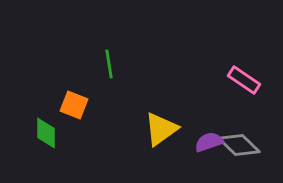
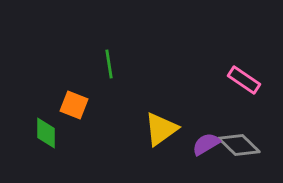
purple semicircle: moved 3 px left, 2 px down; rotated 12 degrees counterclockwise
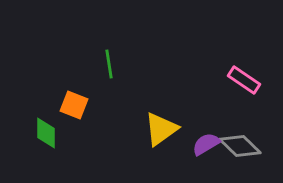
gray diamond: moved 1 px right, 1 px down
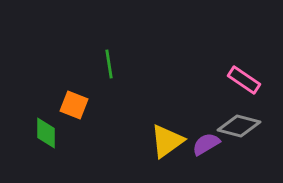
yellow triangle: moved 6 px right, 12 px down
gray diamond: moved 1 px left, 20 px up; rotated 30 degrees counterclockwise
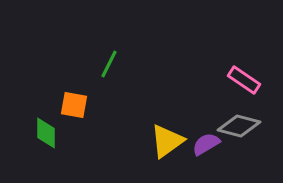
green line: rotated 36 degrees clockwise
orange square: rotated 12 degrees counterclockwise
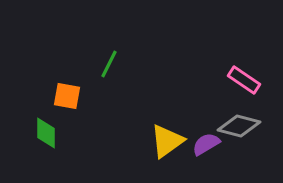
orange square: moved 7 px left, 9 px up
